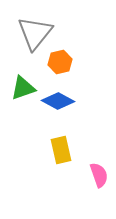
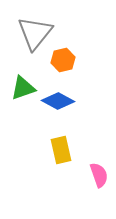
orange hexagon: moved 3 px right, 2 px up
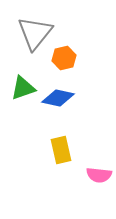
orange hexagon: moved 1 px right, 2 px up
blue diamond: moved 3 px up; rotated 16 degrees counterclockwise
pink semicircle: rotated 115 degrees clockwise
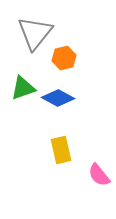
blue diamond: rotated 16 degrees clockwise
pink semicircle: rotated 45 degrees clockwise
